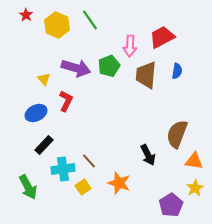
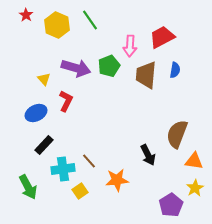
blue semicircle: moved 2 px left, 1 px up
orange star: moved 2 px left, 3 px up; rotated 25 degrees counterclockwise
yellow square: moved 3 px left, 4 px down
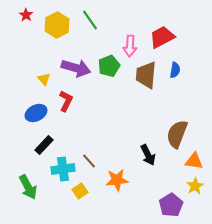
yellow hexagon: rotated 10 degrees clockwise
yellow star: moved 2 px up
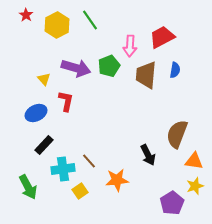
red L-shape: rotated 15 degrees counterclockwise
yellow star: rotated 12 degrees clockwise
purple pentagon: moved 1 px right, 2 px up
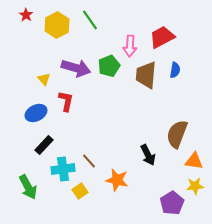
orange star: rotated 20 degrees clockwise
yellow star: rotated 12 degrees clockwise
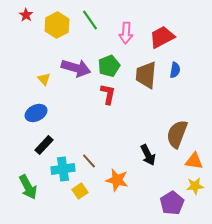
pink arrow: moved 4 px left, 13 px up
red L-shape: moved 42 px right, 7 px up
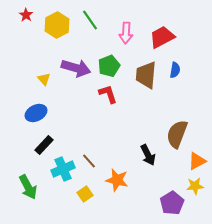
red L-shape: rotated 30 degrees counterclockwise
orange triangle: moved 3 px right; rotated 36 degrees counterclockwise
cyan cross: rotated 15 degrees counterclockwise
yellow square: moved 5 px right, 3 px down
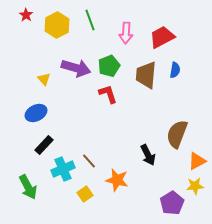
green line: rotated 15 degrees clockwise
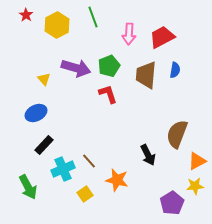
green line: moved 3 px right, 3 px up
pink arrow: moved 3 px right, 1 px down
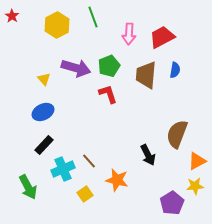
red star: moved 14 px left, 1 px down
blue ellipse: moved 7 px right, 1 px up
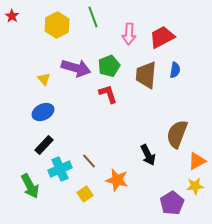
cyan cross: moved 3 px left
green arrow: moved 2 px right, 1 px up
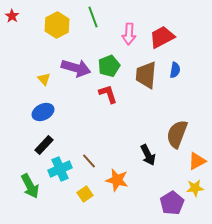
yellow star: moved 2 px down
